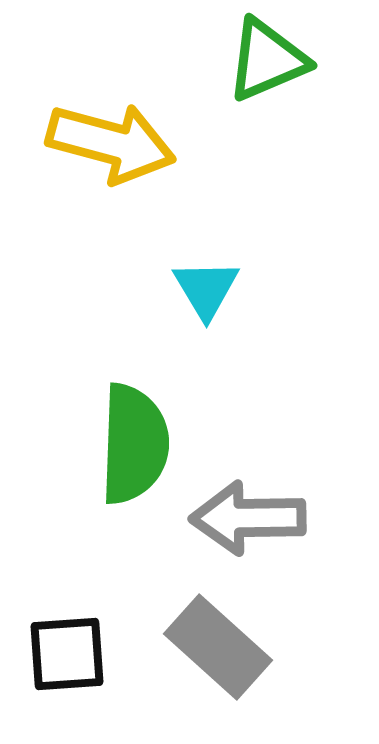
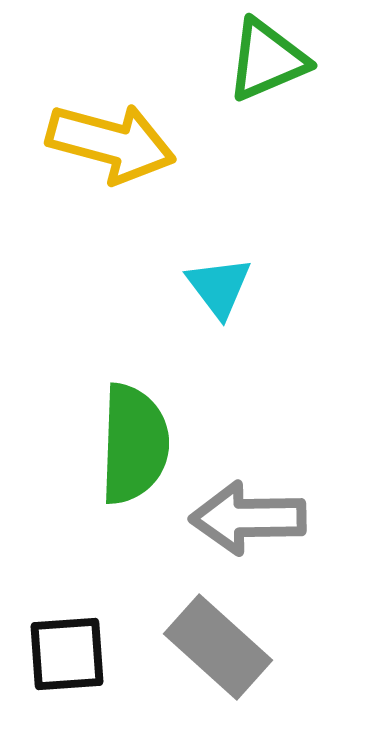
cyan triangle: moved 13 px right, 2 px up; rotated 6 degrees counterclockwise
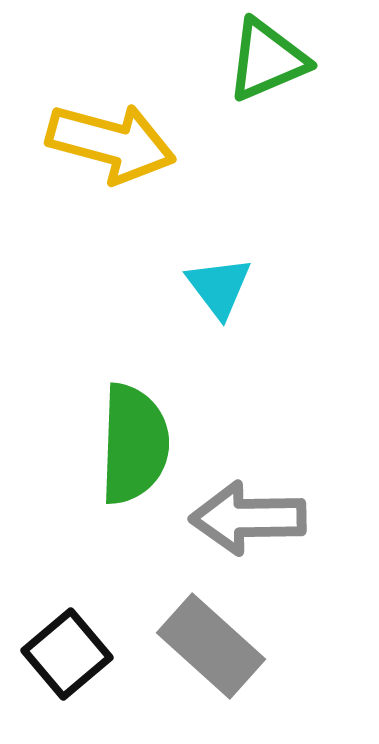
gray rectangle: moved 7 px left, 1 px up
black square: rotated 36 degrees counterclockwise
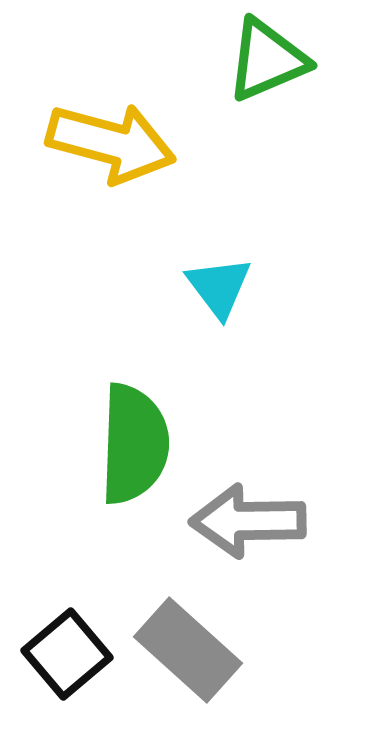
gray arrow: moved 3 px down
gray rectangle: moved 23 px left, 4 px down
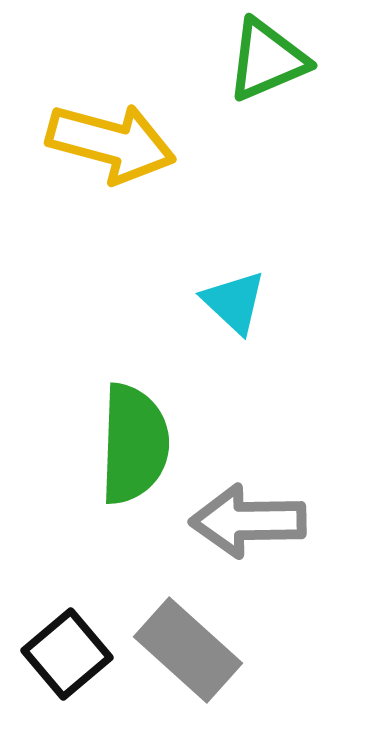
cyan triangle: moved 15 px right, 15 px down; rotated 10 degrees counterclockwise
